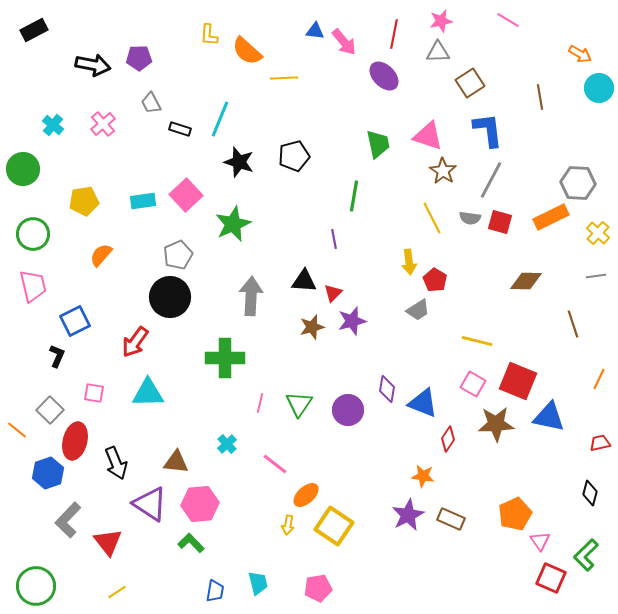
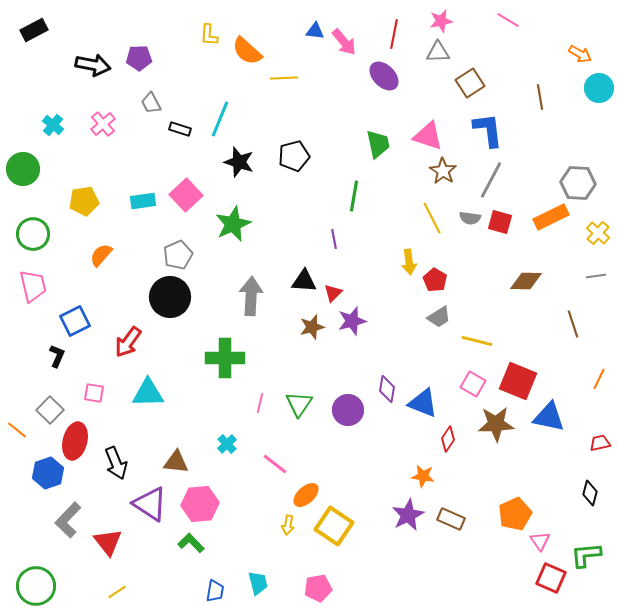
gray trapezoid at (418, 310): moved 21 px right, 7 px down
red arrow at (135, 342): moved 7 px left
green L-shape at (586, 555): rotated 40 degrees clockwise
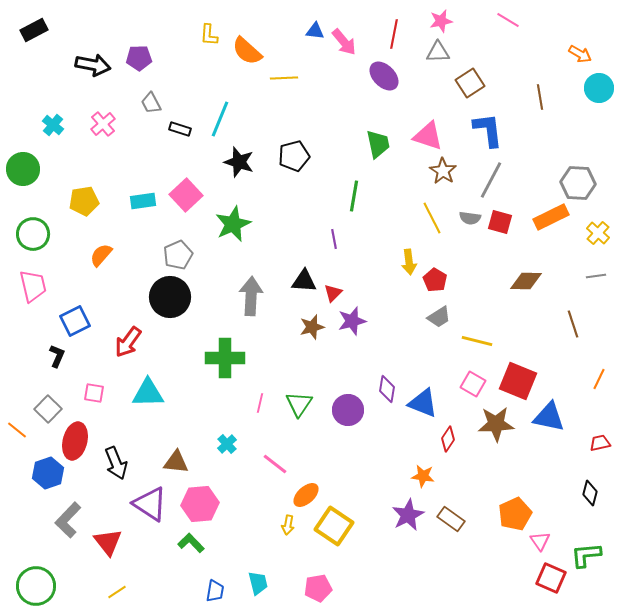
gray square at (50, 410): moved 2 px left, 1 px up
brown rectangle at (451, 519): rotated 12 degrees clockwise
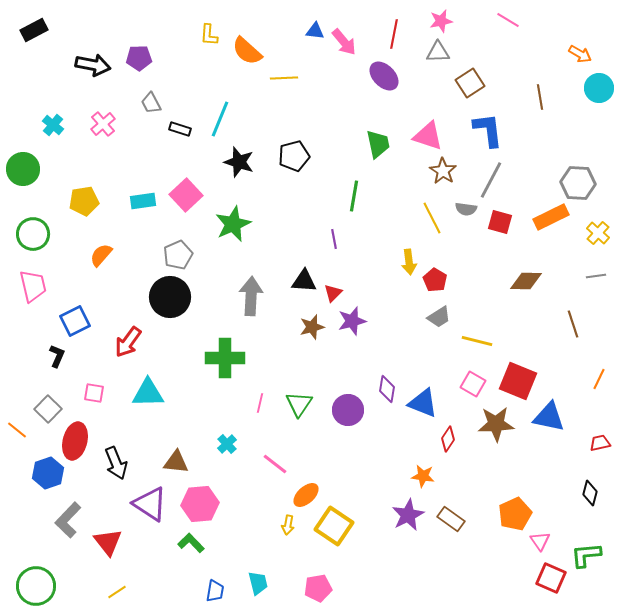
gray semicircle at (470, 218): moved 4 px left, 9 px up
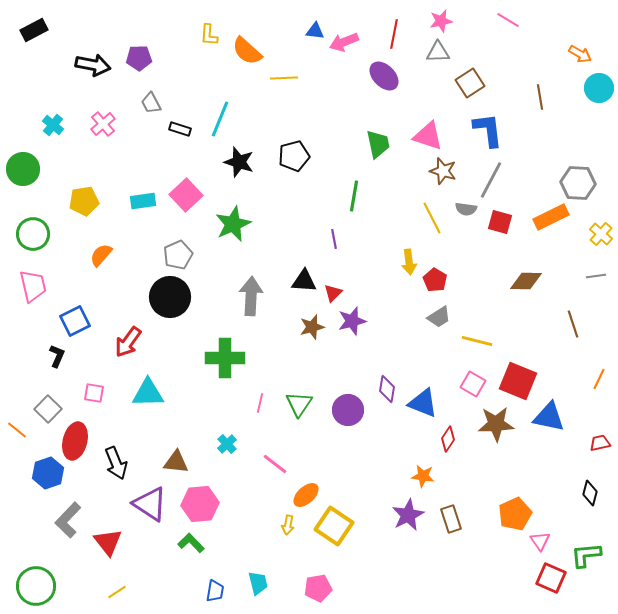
pink arrow at (344, 42): rotated 108 degrees clockwise
brown star at (443, 171): rotated 16 degrees counterclockwise
yellow cross at (598, 233): moved 3 px right, 1 px down
brown rectangle at (451, 519): rotated 36 degrees clockwise
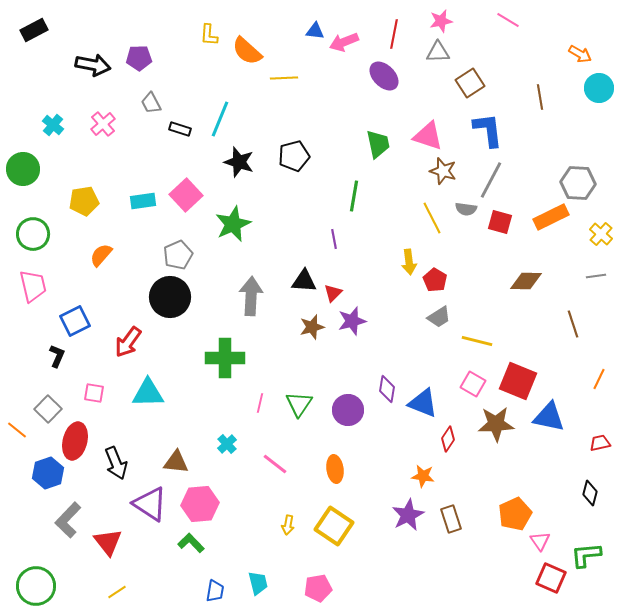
orange ellipse at (306, 495): moved 29 px right, 26 px up; rotated 56 degrees counterclockwise
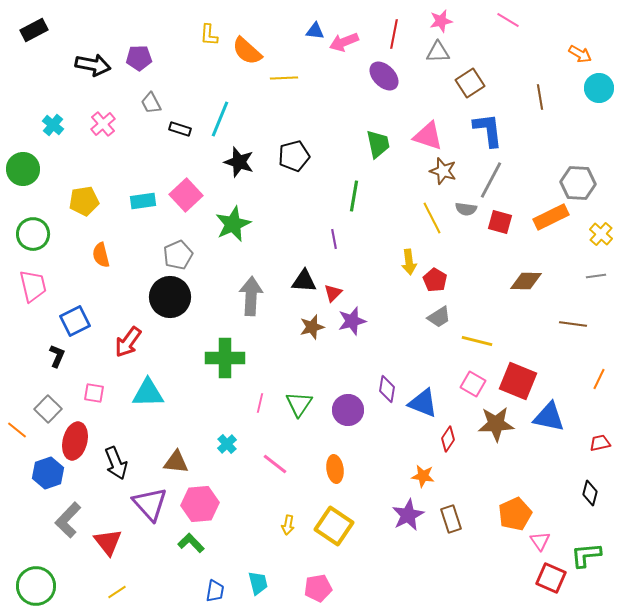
orange semicircle at (101, 255): rotated 55 degrees counterclockwise
brown line at (573, 324): rotated 64 degrees counterclockwise
purple triangle at (150, 504): rotated 15 degrees clockwise
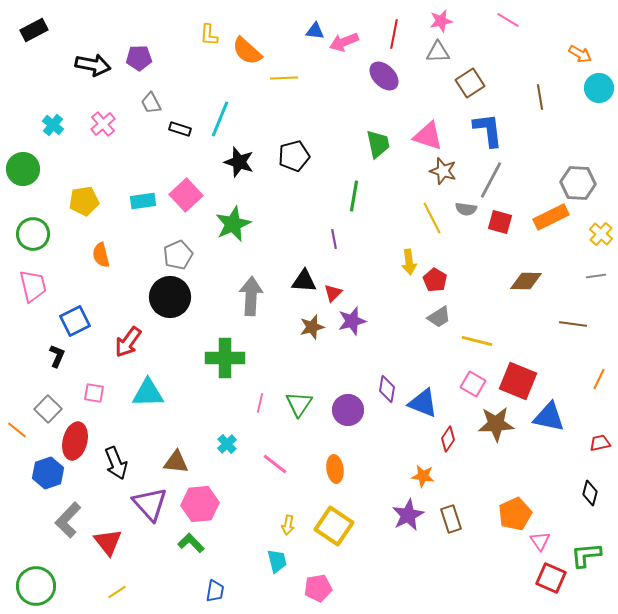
cyan trapezoid at (258, 583): moved 19 px right, 22 px up
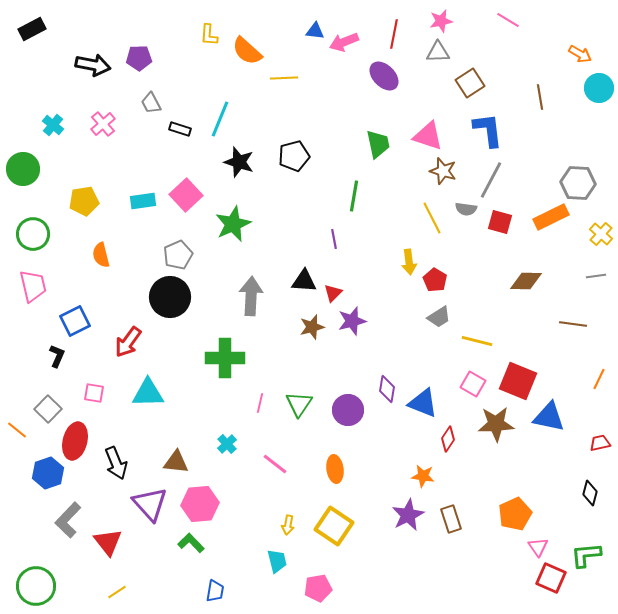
black rectangle at (34, 30): moved 2 px left, 1 px up
pink triangle at (540, 541): moved 2 px left, 6 px down
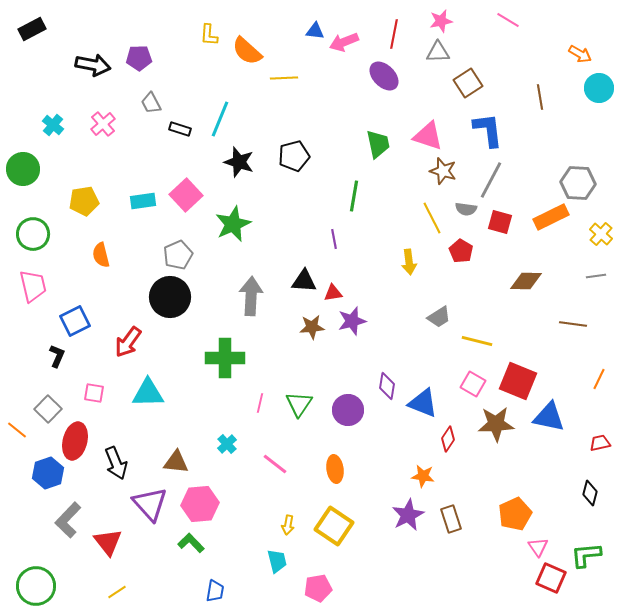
brown square at (470, 83): moved 2 px left
red pentagon at (435, 280): moved 26 px right, 29 px up
red triangle at (333, 293): rotated 36 degrees clockwise
brown star at (312, 327): rotated 10 degrees clockwise
purple diamond at (387, 389): moved 3 px up
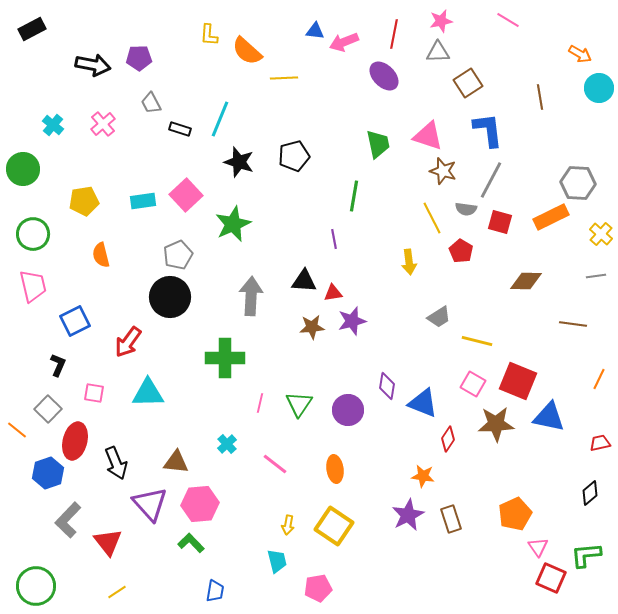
black L-shape at (57, 356): moved 1 px right, 9 px down
black diamond at (590, 493): rotated 35 degrees clockwise
